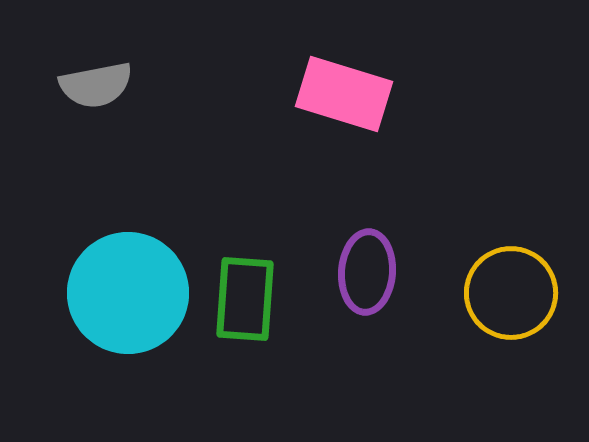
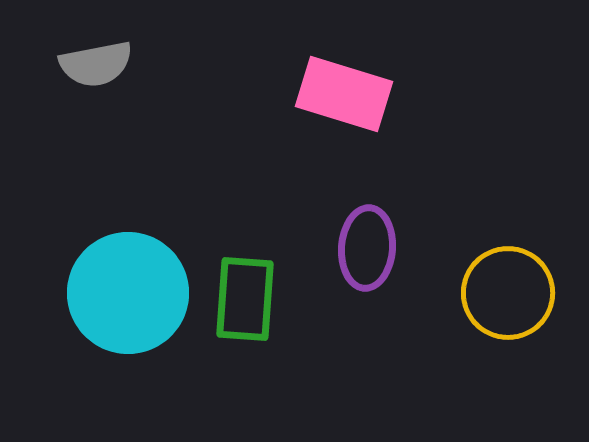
gray semicircle: moved 21 px up
purple ellipse: moved 24 px up
yellow circle: moved 3 px left
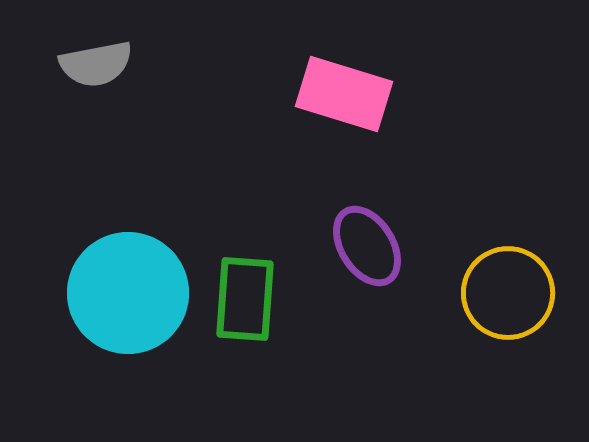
purple ellipse: moved 2 px up; rotated 36 degrees counterclockwise
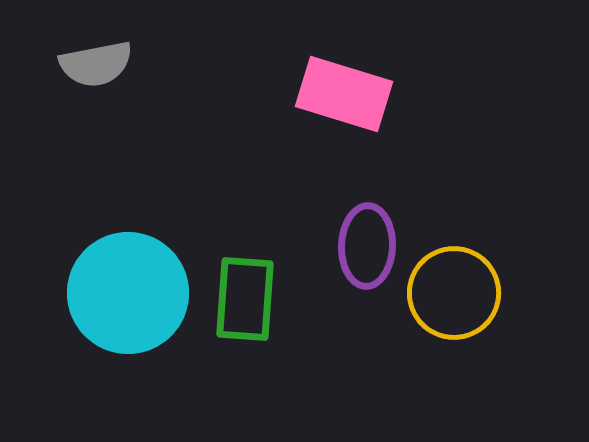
purple ellipse: rotated 34 degrees clockwise
yellow circle: moved 54 px left
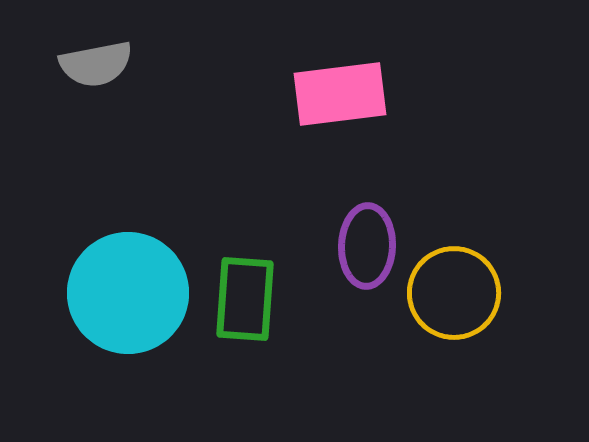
pink rectangle: moved 4 px left; rotated 24 degrees counterclockwise
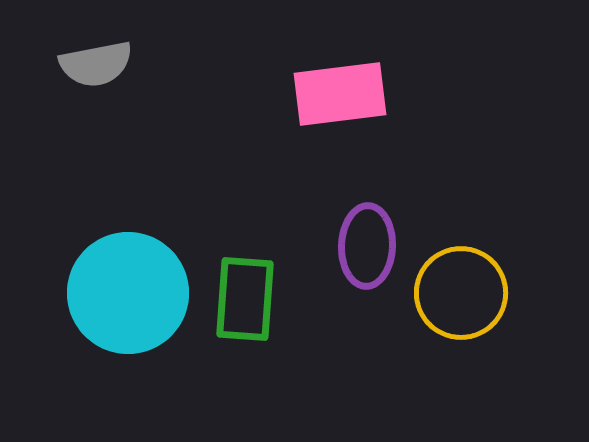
yellow circle: moved 7 px right
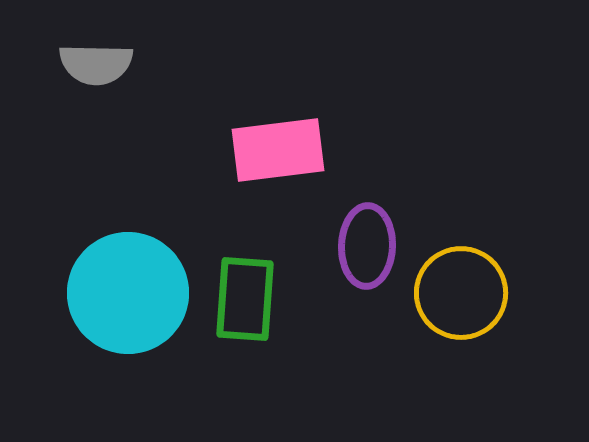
gray semicircle: rotated 12 degrees clockwise
pink rectangle: moved 62 px left, 56 px down
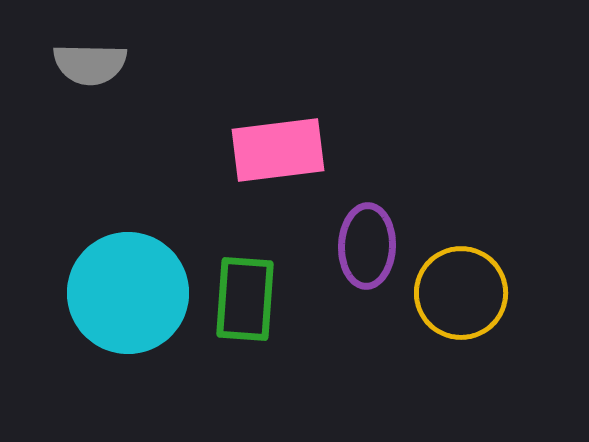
gray semicircle: moved 6 px left
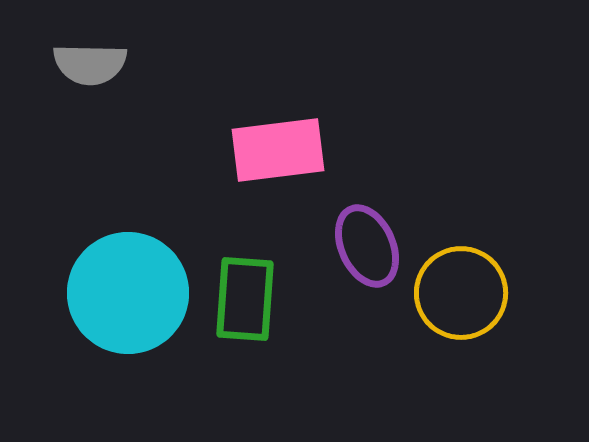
purple ellipse: rotated 26 degrees counterclockwise
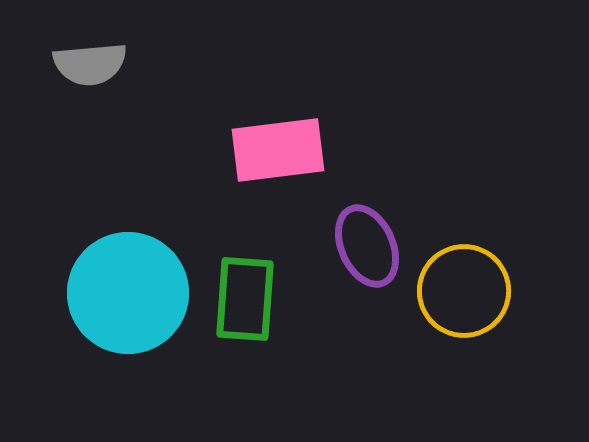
gray semicircle: rotated 6 degrees counterclockwise
yellow circle: moved 3 px right, 2 px up
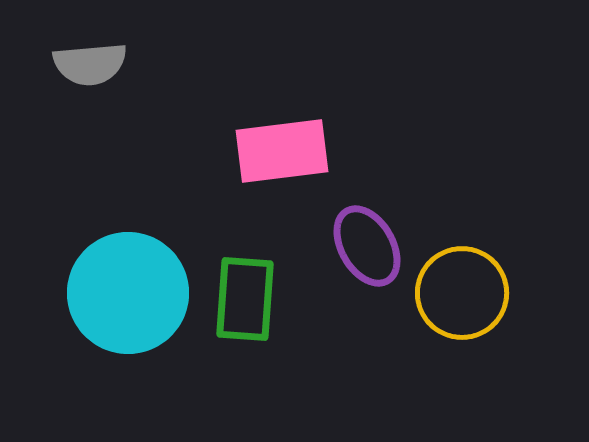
pink rectangle: moved 4 px right, 1 px down
purple ellipse: rotated 6 degrees counterclockwise
yellow circle: moved 2 px left, 2 px down
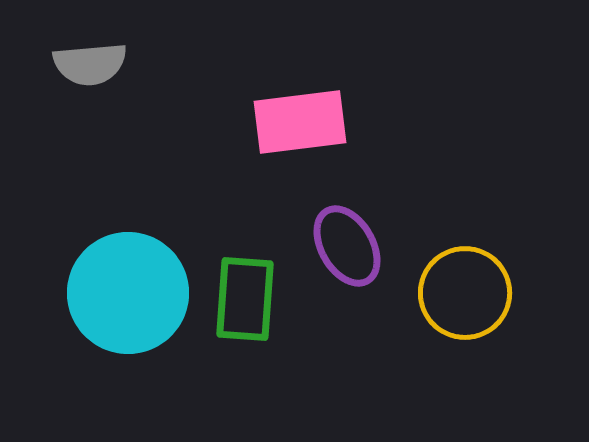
pink rectangle: moved 18 px right, 29 px up
purple ellipse: moved 20 px left
yellow circle: moved 3 px right
